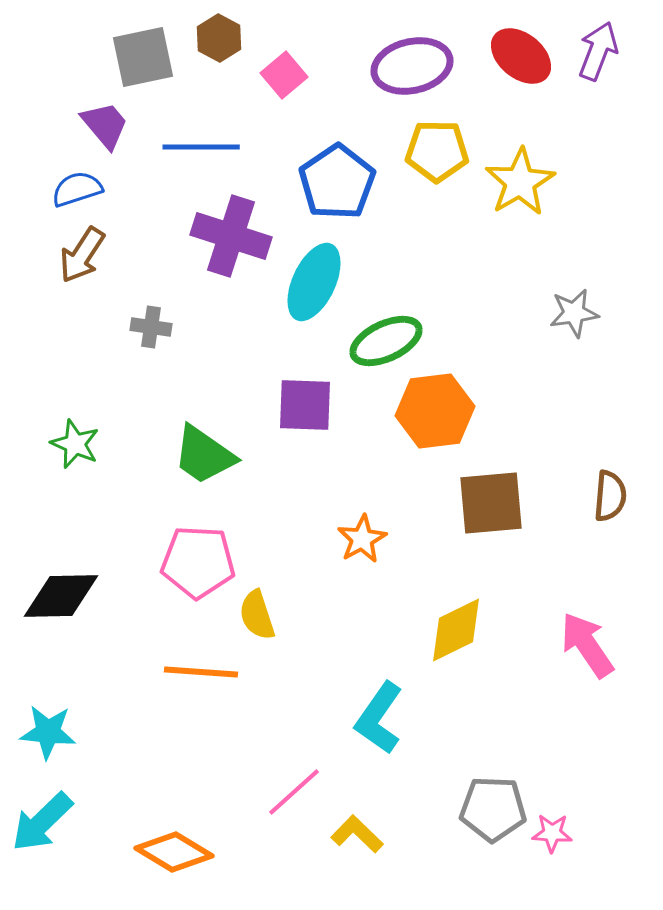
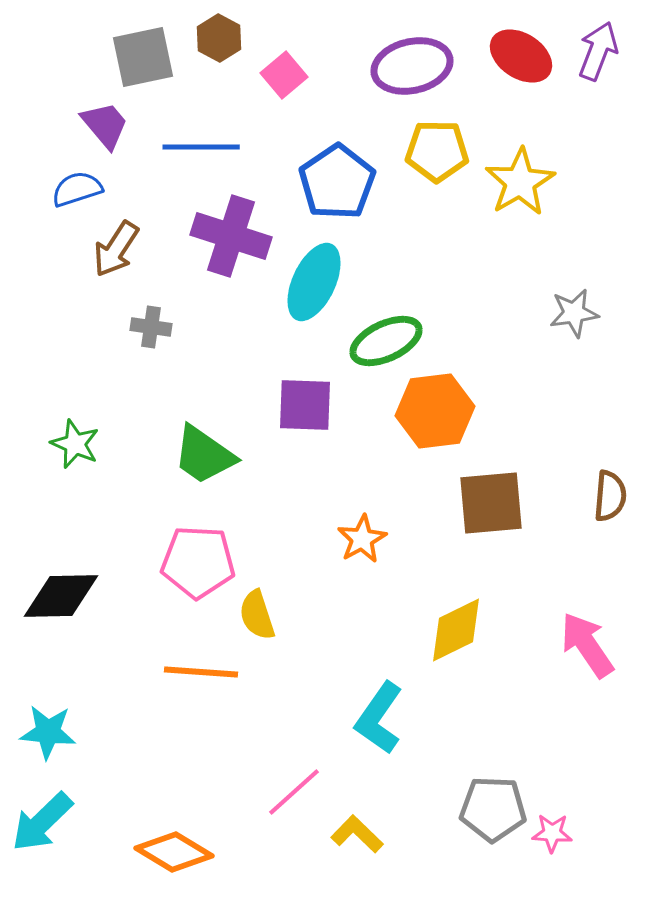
red ellipse: rotated 6 degrees counterclockwise
brown arrow: moved 34 px right, 6 px up
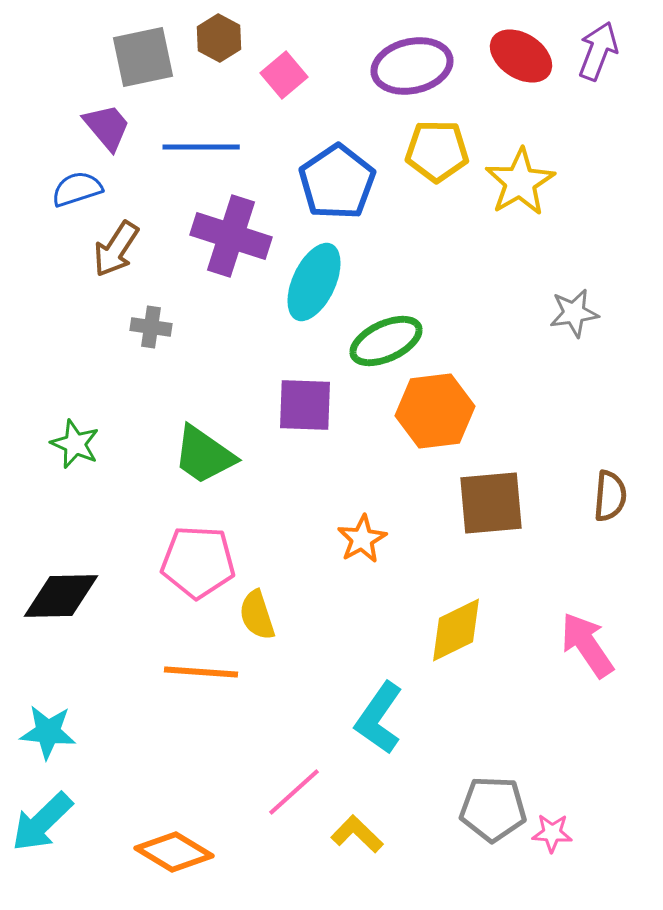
purple trapezoid: moved 2 px right, 2 px down
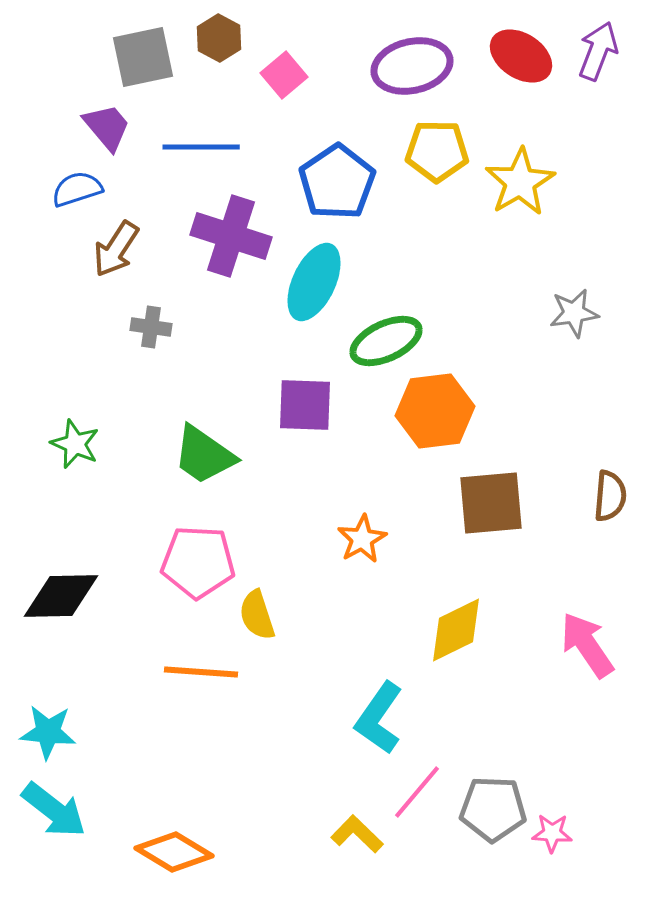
pink line: moved 123 px right; rotated 8 degrees counterclockwise
cyan arrow: moved 12 px right, 12 px up; rotated 98 degrees counterclockwise
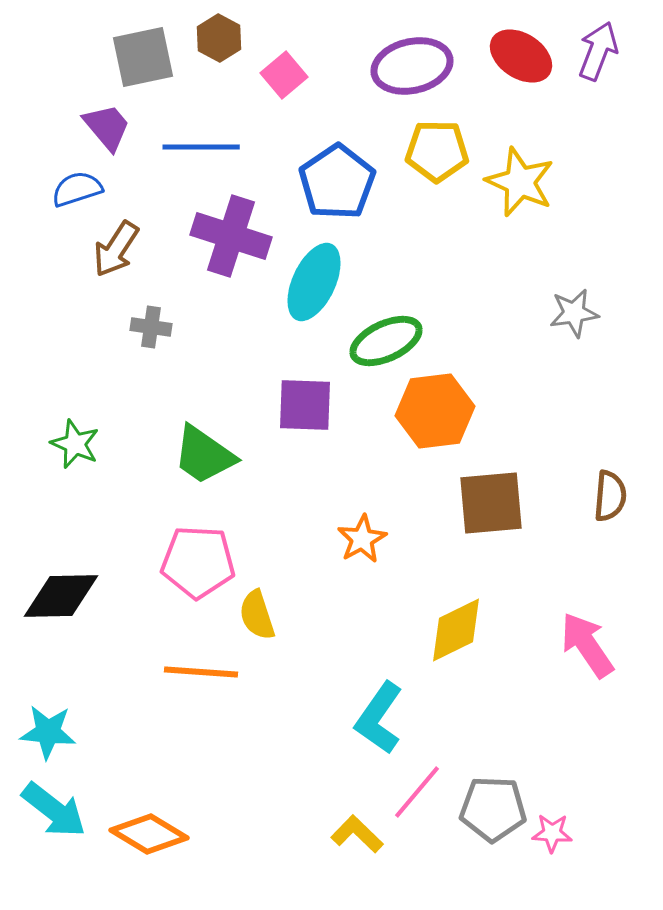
yellow star: rotated 18 degrees counterclockwise
orange diamond: moved 25 px left, 18 px up
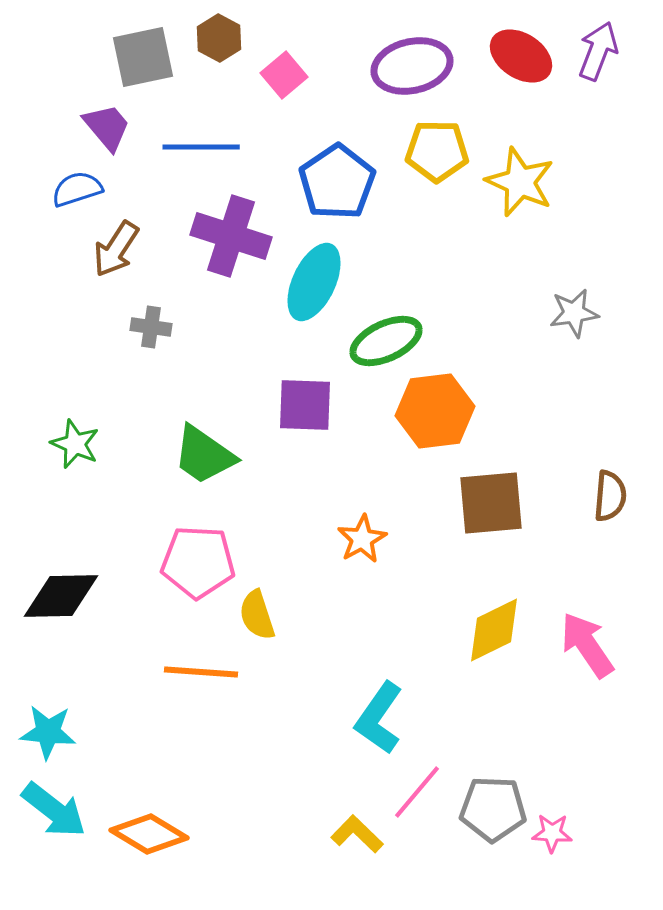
yellow diamond: moved 38 px right
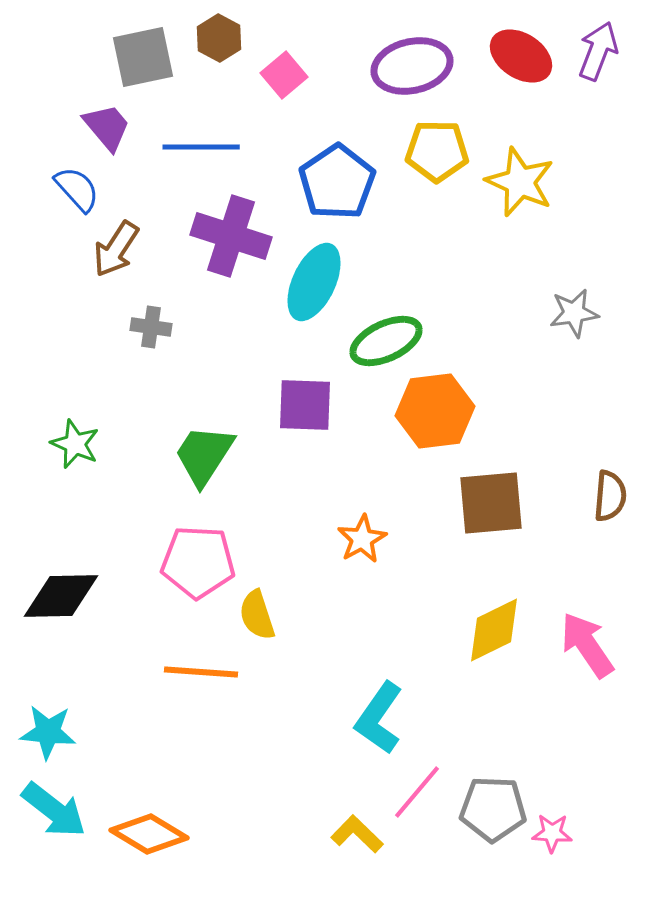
blue semicircle: rotated 66 degrees clockwise
green trapezoid: rotated 88 degrees clockwise
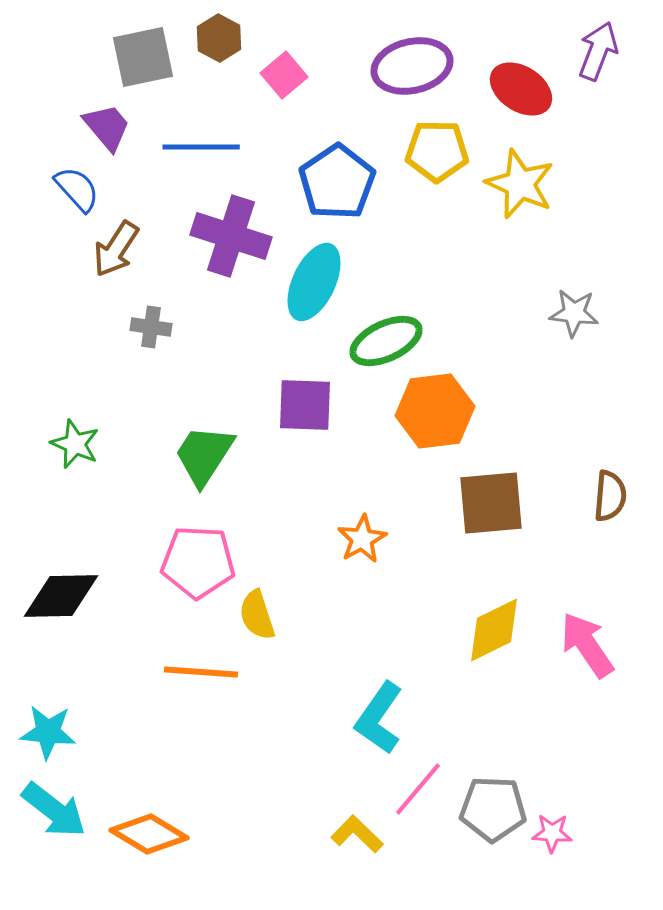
red ellipse: moved 33 px down
yellow star: moved 2 px down
gray star: rotated 15 degrees clockwise
pink line: moved 1 px right, 3 px up
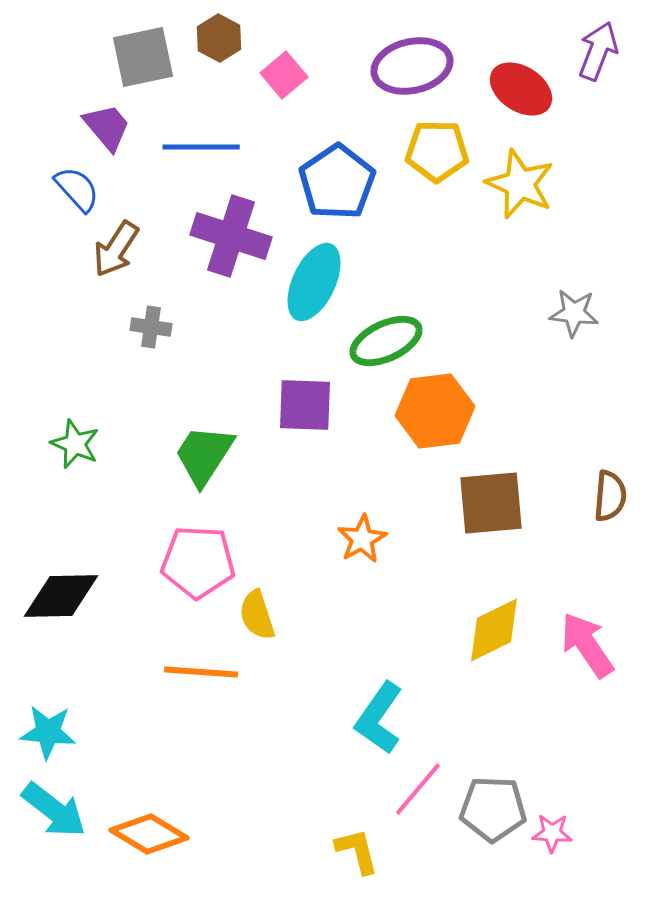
yellow L-shape: moved 17 px down; rotated 32 degrees clockwise
